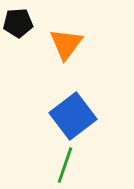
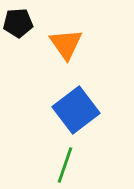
orange triangle: rotated 12 degrees counterclockwise
blue square: moved 3 px right, 6 px up
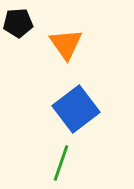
blue square: moved 1 px up
green line: moved 4 px left, 2 px up
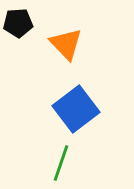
orange triangle: rotated 9 degrees counterclockwise
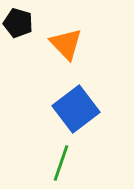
black pentagon: rotated 20 degrees clockwise
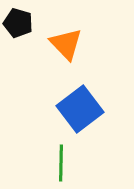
blue square: moved 4 px right
green line: rotated 18 degrees counterclockwise
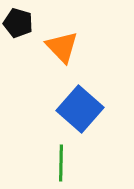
orange triangle: moved 4 px left, 3 px down
blue square: rotated 12 degrees counterclockwise
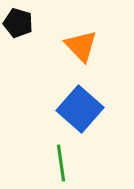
orange triangle: moved 19 px right, 1 px up
green line: rotated 9 degrees counterclockwise
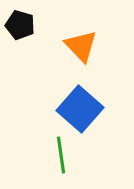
black pentagon: moved 2 px right, 2 px down
green line: moved 8 px up
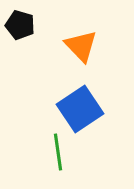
blue square: rotated 15 degrees clockwise
green line: moved 3 px left, 3 px up
